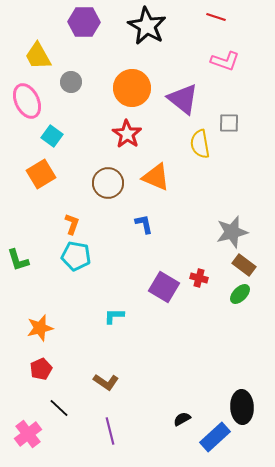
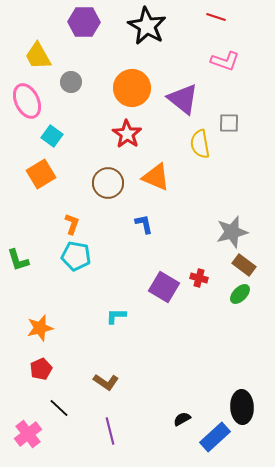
cyan L-shape: moved 2 px right
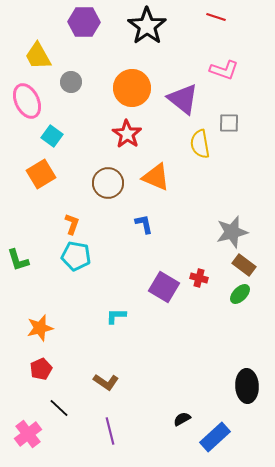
black star: rotated 6 degrees clockwise
pink L-shape: moved 1 px left, 9 px down
black ellipse: moved 5 px right, 21 px up
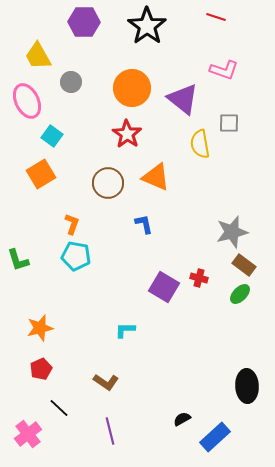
cyan L-shape: moved 9 px right, 14 px down
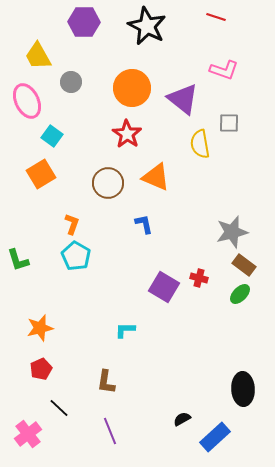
black star: rotated 9 degrees counterclockwise
cyan pentagon: rotated 20 degrees clockwise
brown L-shape: rotated 65 degrees clockwise
black ellipse: moved 4 px left, 3 px down
purple line: rotated 8 degrees counterclockwise
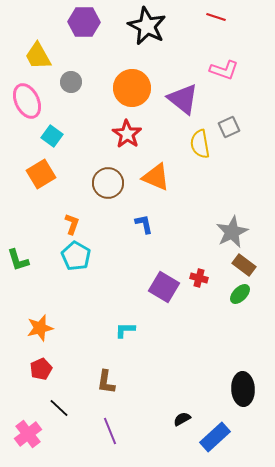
gray square: moved 4 px down; rotated 25 degrees counterclockwise
gray star: rotated 12 degrees counterclockwise
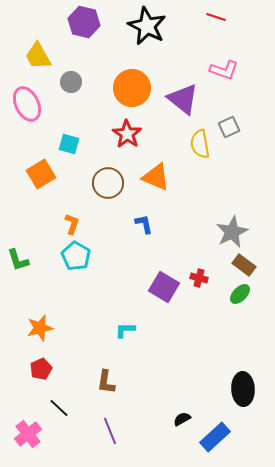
purple hexagon: rotated 12 degrees clockwise
pink ellipse: moved 3 px down
cyan square: moved 17 px right, 8 px down; rotated 20 degrees counterclockwise
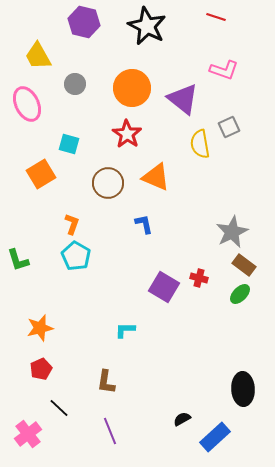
gray circle: moved 4 px right, 2 px down
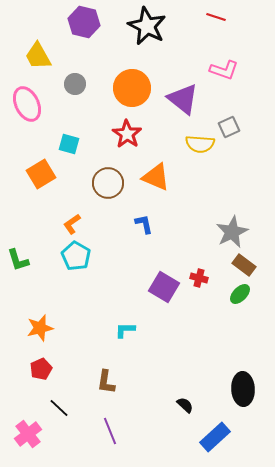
yellow semicircle: rotated 76 degrees counterclockwise
orange L-shape: rotated 145 degrees counterclockwise
black semicircle: moved 3 px right, 14 px up; rotated 72 degrees clockwise
